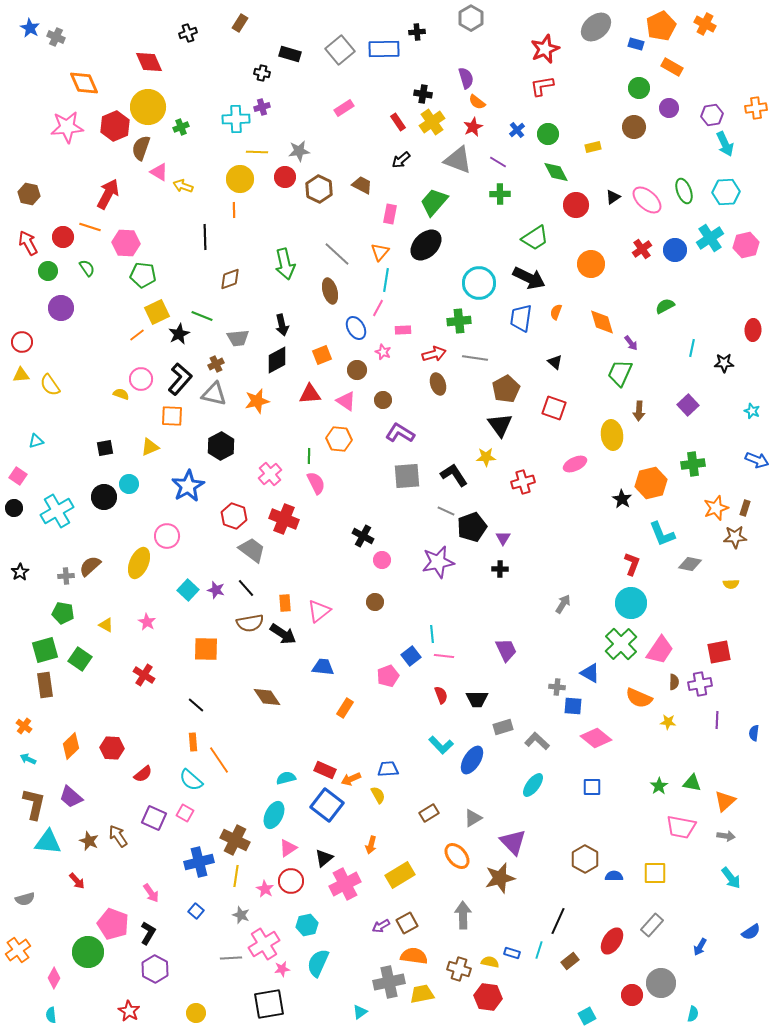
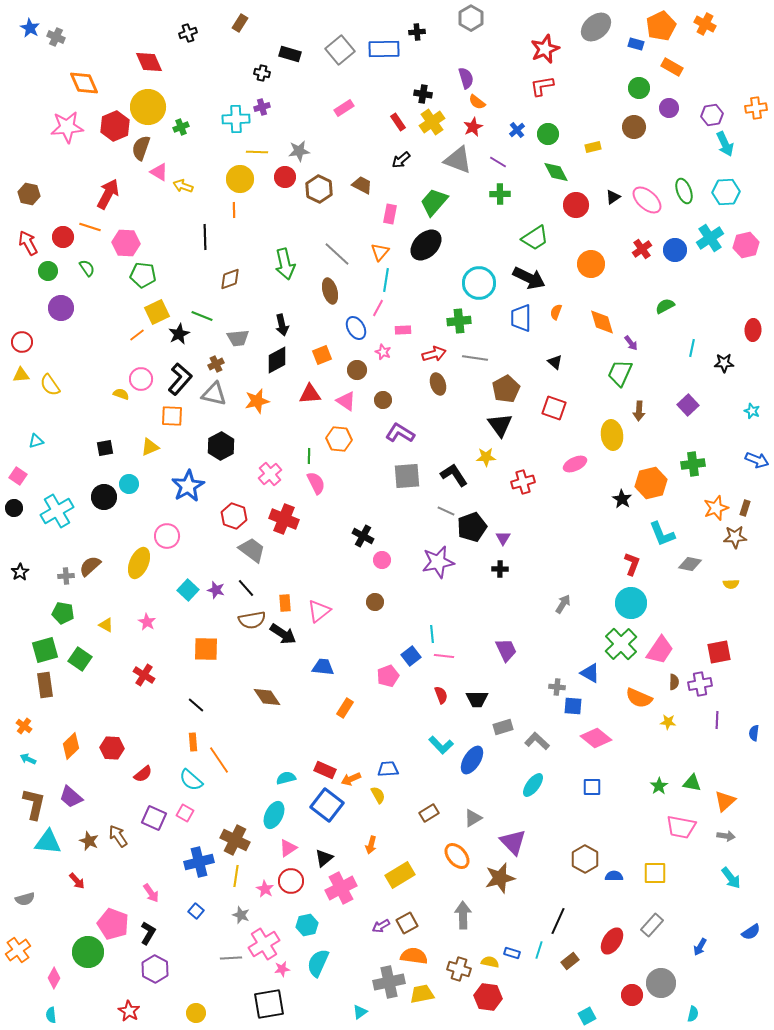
blue trapezoid at (521, 318): rotated 8 degrees counterclockwise
brown semicircle at (250, 623): moved 2 px right, 3 px up
pink cross at (345, 884): moved 4 px left, 4 px down
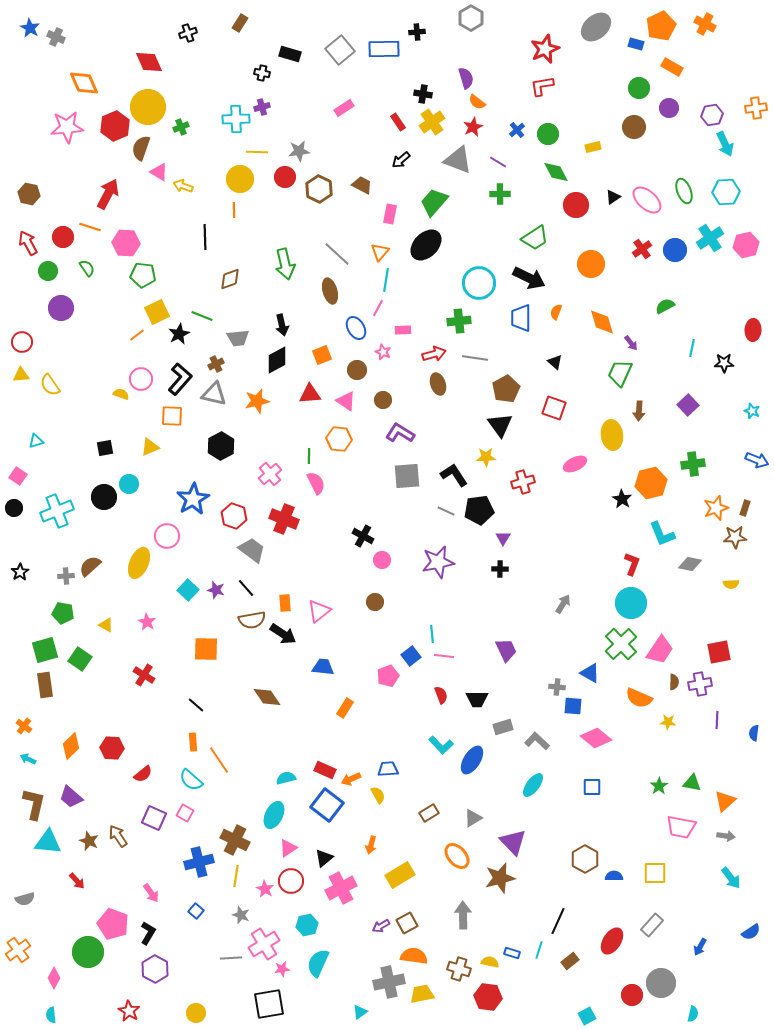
blue star at (188, 486): moved 5 px right, 13 px down
cyan cross at (57, 511): rotated 8 degrees clockwise
black pentagon at (472, 527): moved 7 px right, 17 px up; rotated 12 degrees clockwise
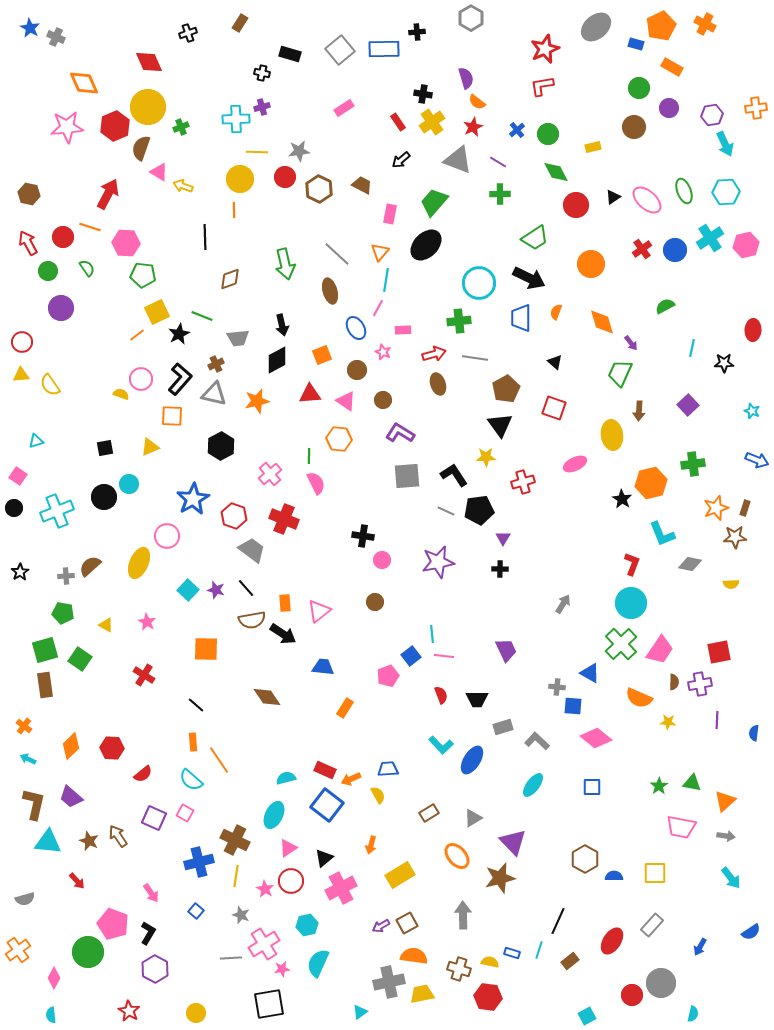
black cross at (363, 536): rotated 20 degrees counterclockwise
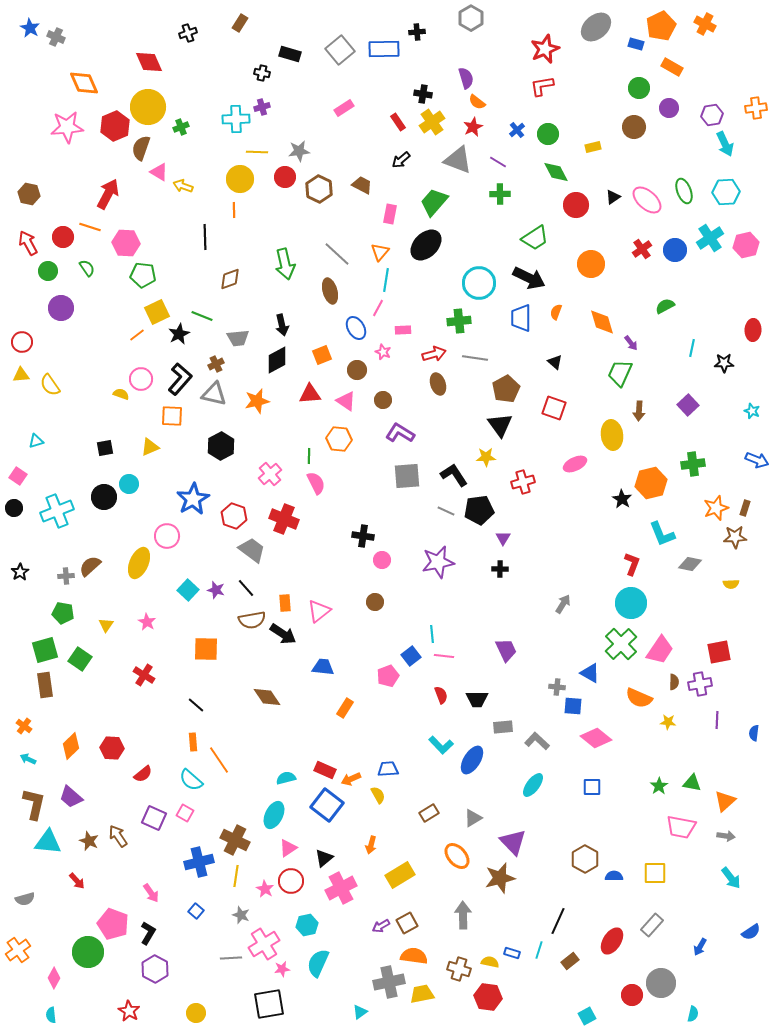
yellow triangle at (106, 625): rotated 35 degrees clockwise
gray rectangle at (503, 727): rotated 12 degrees clockwise
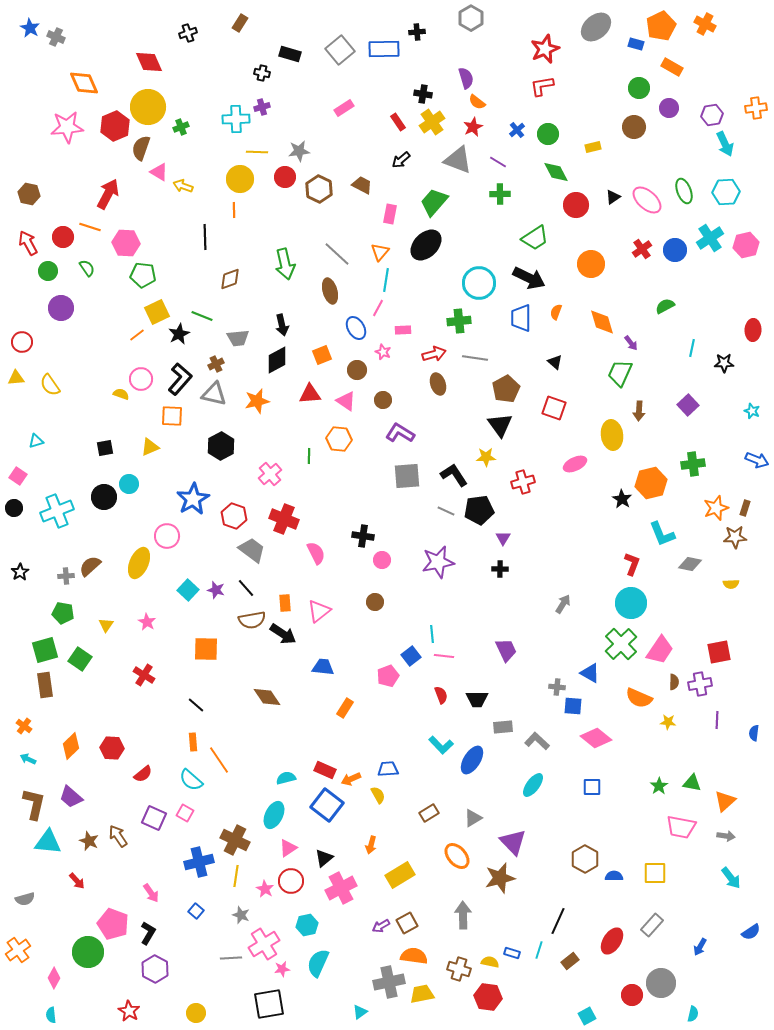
yellow triangle at (21, 375): moved 5 px left, 3 px down
pink semicircle at (316, 483): moved 70 px down
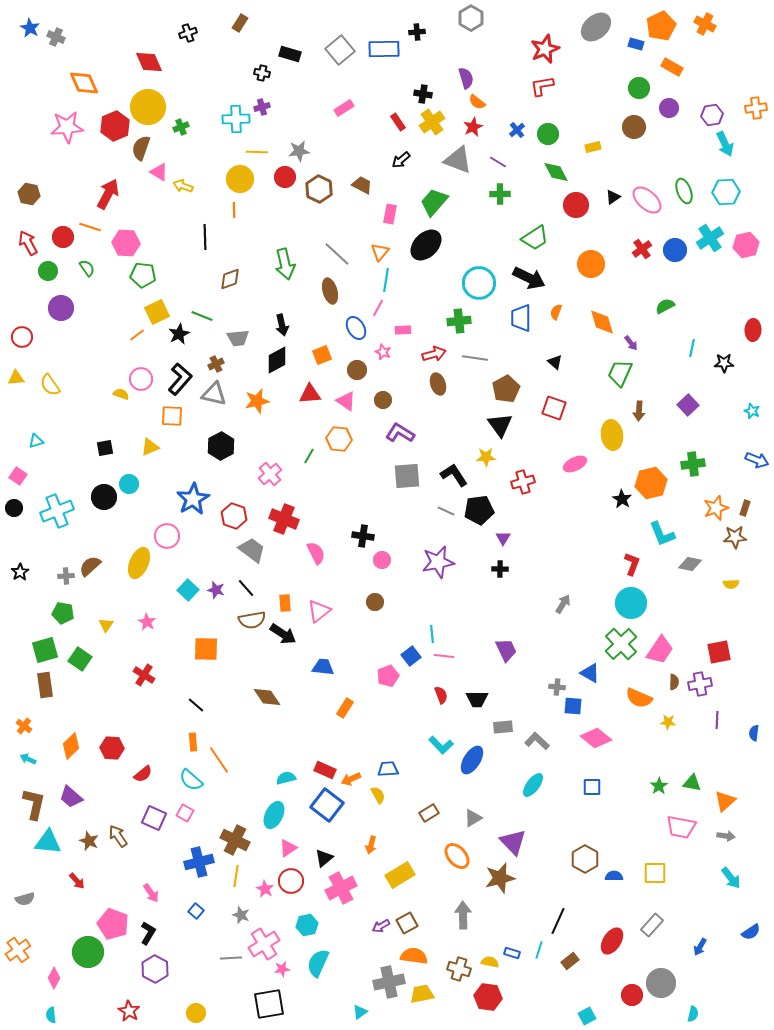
red circle at (22, 342): moved 5 px up
green line at (309, 456): rotated 28 degrees clockwise
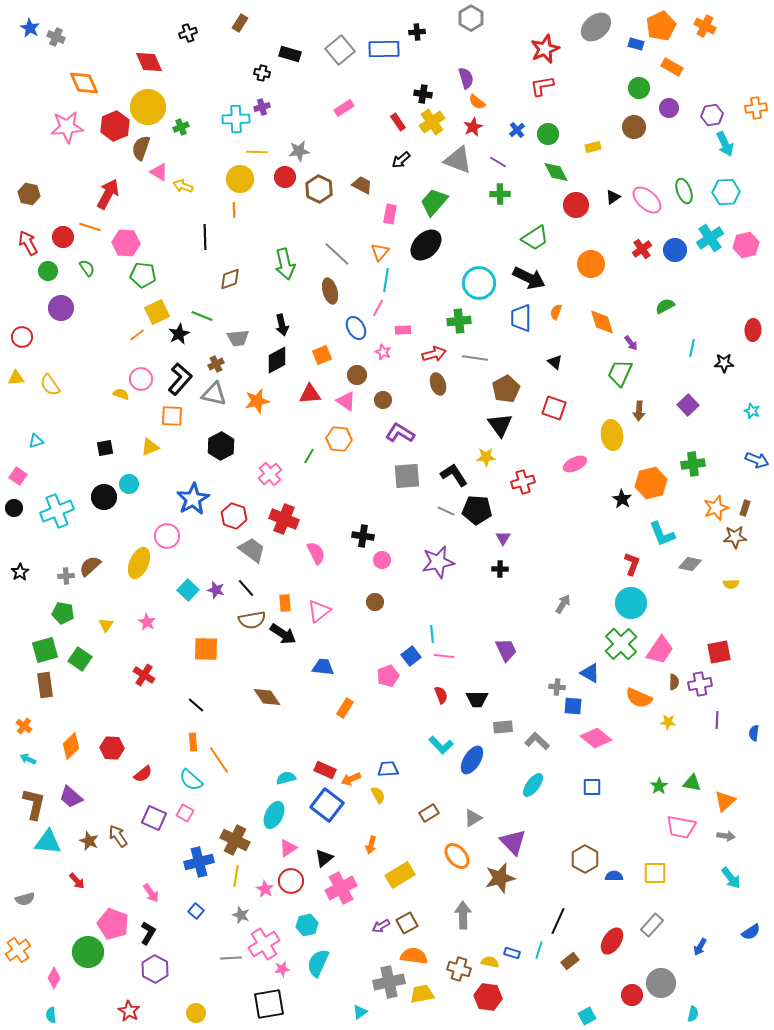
orange cross at (705, 24): moved 2 px down
brown circle at (357, 370): moved 5 px down
black pentagon at (479, 510): moved 2 px left; rotated 12 degrees clockwise
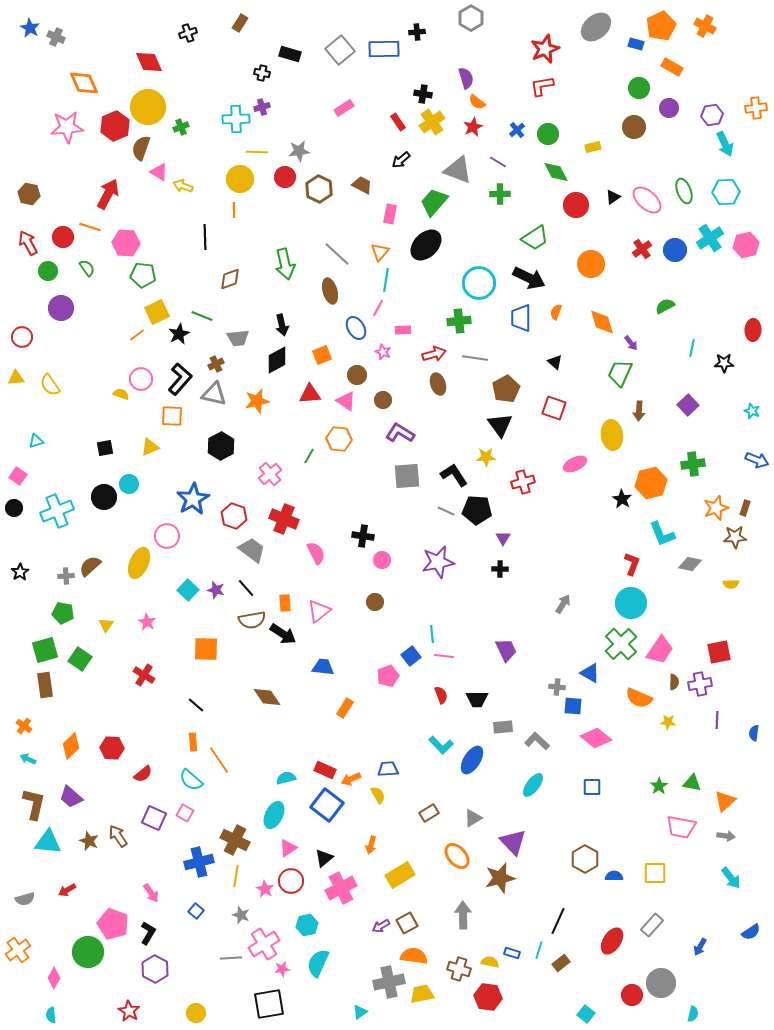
gray triangle at (458, 160): moved 10 px down
red arrow at (77, 881): moved 10 px left, 9 px down; rotated 102 degrees clockwise
brown rectangle at (570, 961): moved 9 px left, 2 px down
cyan square at (587, 1016): moved 1 px left, 2 px up; rotated 24 degrees counterclockwise
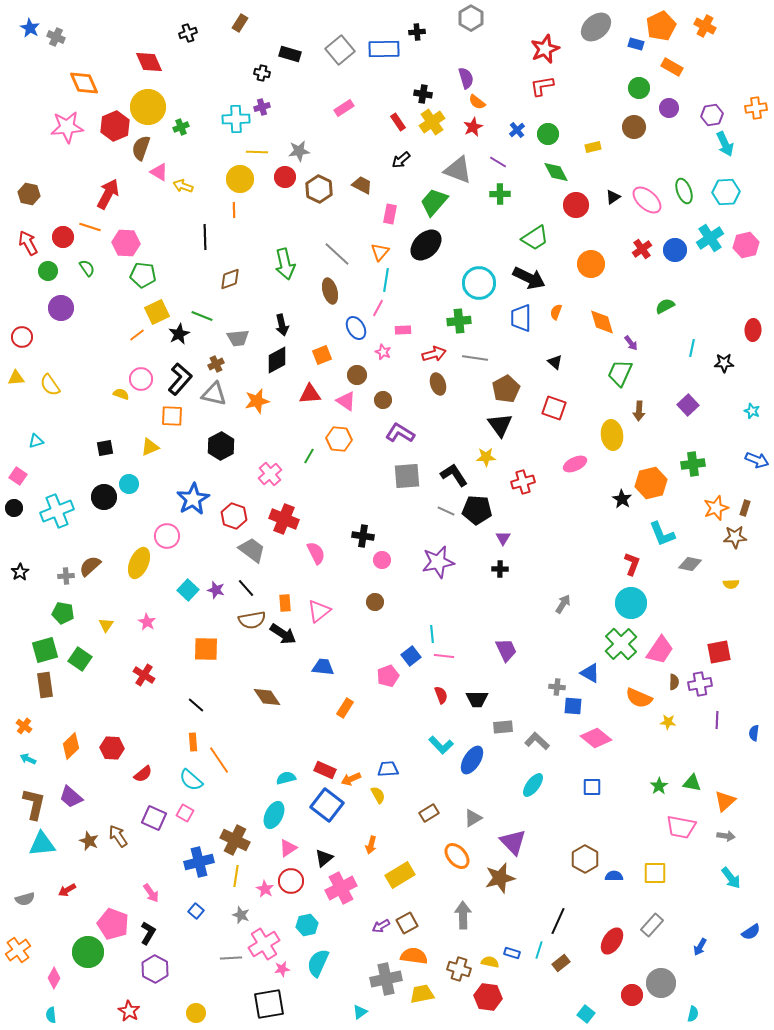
cyan triangle at (48, 842): moved 6 px left, 2 px down; rotated 12 degrees counterclockwise
gray cross at (389, 982): moved 3 px left, 3 px up
